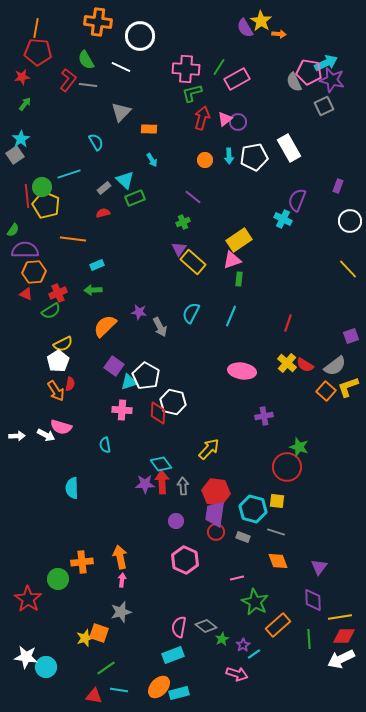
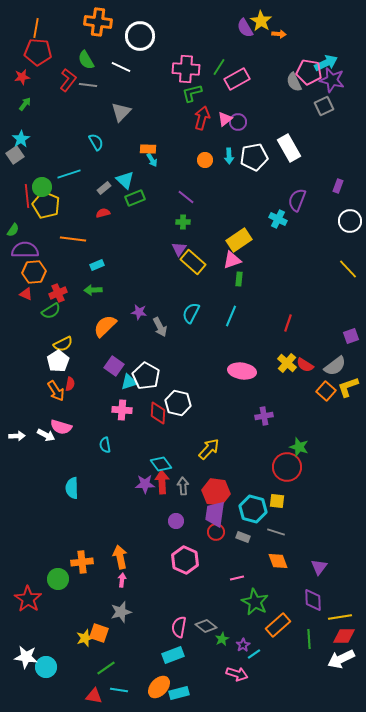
orange rectangle at (149, 129): moved 1 px left, 20 px down
purple line at (193, 197): moved 7 px left
cyan cross at (283, 219): moved 5 px left
green cross at (183, 222): rotated 24 degrees clockwise
white hexagon at (173, 402): moved 5 px right, 1 px down
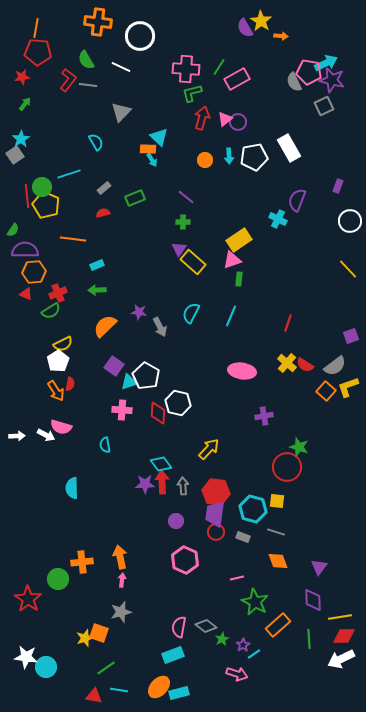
orange arrow at (279, 34): moved 2 px right, 2 px down
cyan triangle at (125, 180): moved 34 px right, 43 px up
green arrow at (93, 290): moved 4 px right
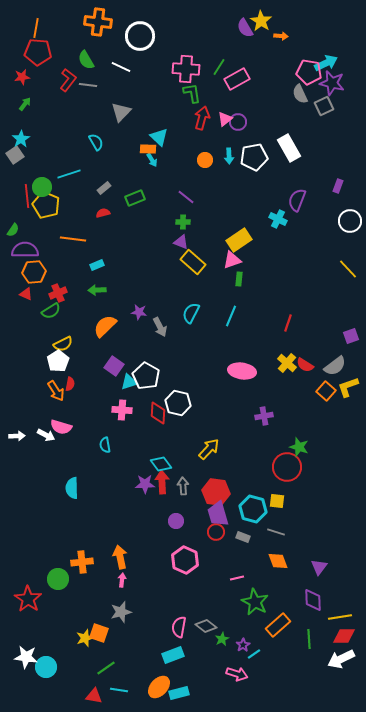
purple star at (332, 80): moved 3 px down
gray semicircle at (294, 82): moved 6 px right, 12 px down
green L-shape at (192, 93): rotated 95 degrees clockwise
purple triangle at (179, 249): moved 2 px right, 7 px up; rotated 42 degrees counterclockwise
purple trapezoid at (215, 514): moved 3 px right; rotated 24 degrees counterclockwise
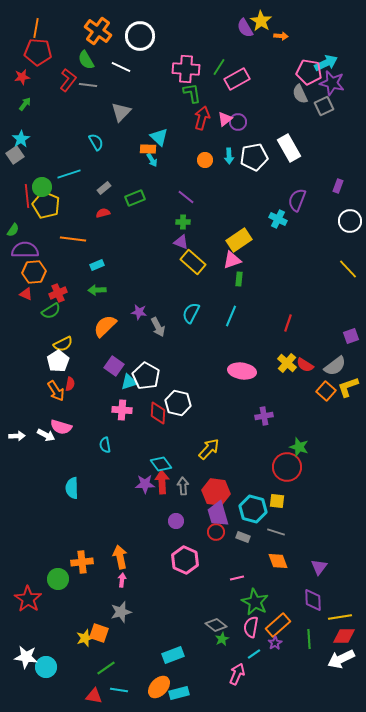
orange cross at (98, 22): moved 9 px down; rotated 28 degrees clockwise
gray arrow at (160, 327): moved 2 px left
gray diamond at (206, 626): moved 10 px right, 1 px up
pink semicircle at (179, 627): moved 72 px right
purple star at (243, 645): moved 32 px right, 2 px up
pink arrow at (237, 674): rotated 85 degrees counterclockwise
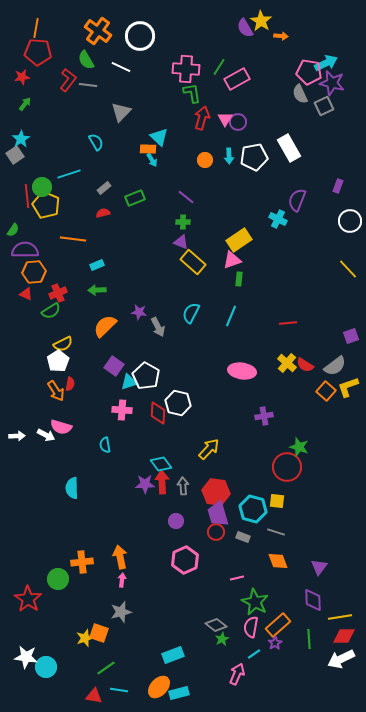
pink triangle at (225, 119): rotated 21 degrees counterclockwise
red line at (288, 323): rotated 66 degrees clockwise
pink hexagon at (185, 560): rotated 12 degrees clockwise
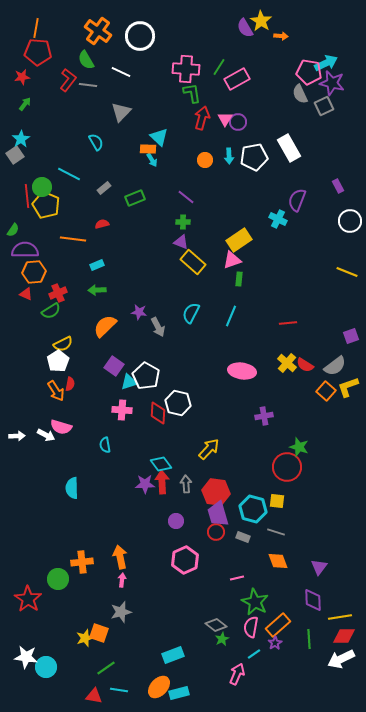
white line at (121, 67): moved 5 px down
cyan line at (69, 174): rotated 45 degrees clockwise
purple rectangle at (338, 186): rotated 48 degrees counterclockwise
red semicircle at (103, 213): moved 1 px left, 11 px down
yellow line at (348, 269): moved 1 px left, 3 px down; rotated 25 degrees counterclockwise
gray arrow at (183, 486): moved 3 px right, 2 px up
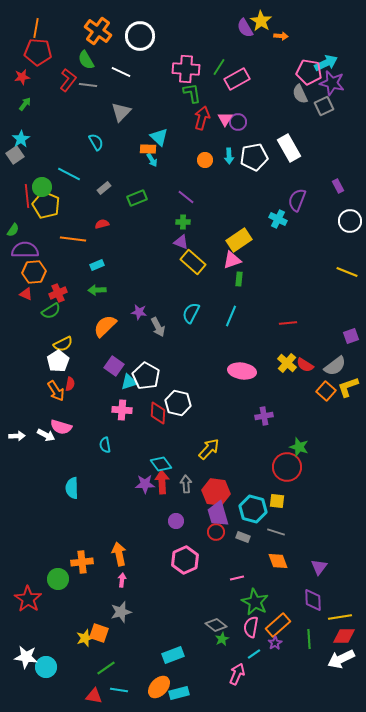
green rectangle at (135, 198): moved 2 px right
orange arrow at (120, 557): moved 1 px left, 3 px up
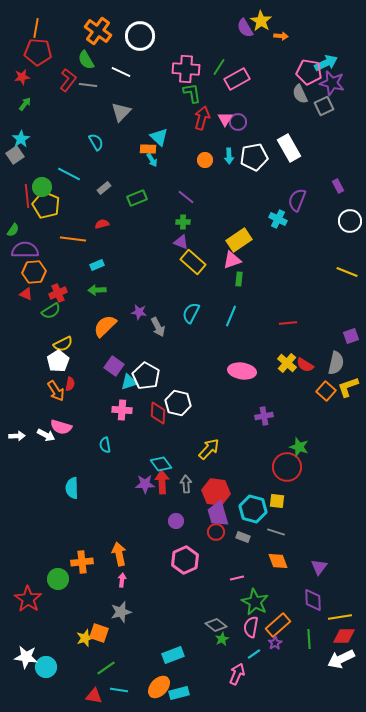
gray semicircle at (335, 366): moved 1 px right, 3 px up; rotated 40 degrees counterclockwise
